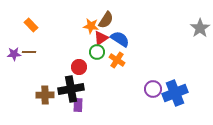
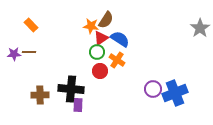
red circle: moved 21 px right, 4 px down
black cross: rotated 15 degrees clockwise
brown cross: moved 5 px left
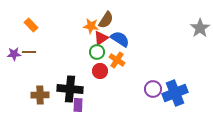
black cross: moved 1 px left
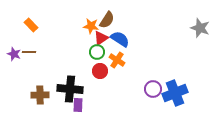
brown semicircle: moved 1 px right
gray star: rotated 18 degrees counterclockwise
purple star: rotated 24 degrees clockwise
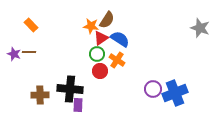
green circle: moved 2 px down
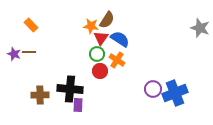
red triangle: rotated 21 degrees counterclockwise
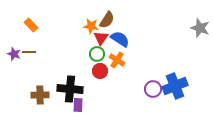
blue cross: moved 7 px up
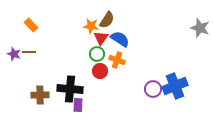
orange cross: rotated 14 degrees counterclockwise
